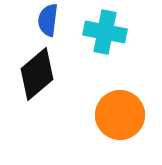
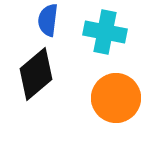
black diamond: moved 1 px left
orange circle: moved 4 px left, 17 px up
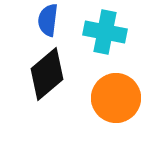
black diamond: moved 11 px right
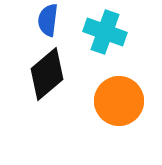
cyan cross: rotated 9 degrees clockwise
orange circle: moved 3 px right, 3 px down
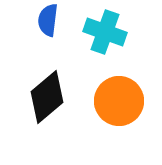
black diamond: moved 23 px down
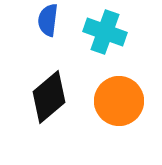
black diamond: moved 2 px right
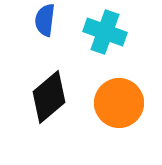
blue semicircle: moved 3 px left
orange circle: moved 2 px down
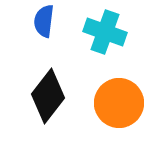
blue semicircle: moved 1 px left, 1 px down
black diamond: moved 1 px left, 1 px up; rotated 12 degrees counterclockwise
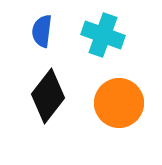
blue semicircle: moved 2 px left, 10 px down
cyan cross: moved 2 px left, 3 px down
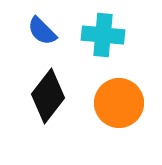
blue semicircle: rotated 52 degrees counterclockwise
cyan cross: rotated 15 degrees counterclockwise
